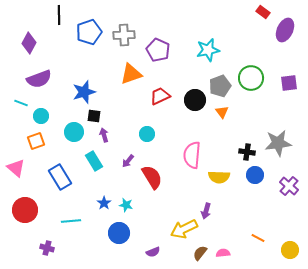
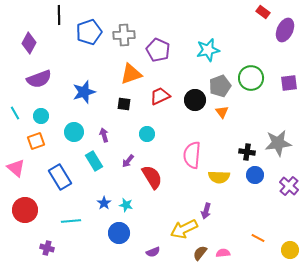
cyan line at (21, 103): moved 6 px left, 10 px down; rotated 40 degrees clockwise
black square at (94, 116): moved 30 px right, 12 px up
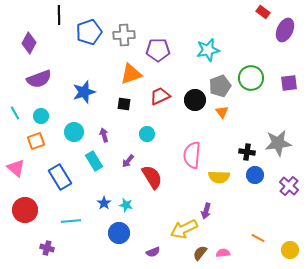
purple pentagon at (158, 50): rotated 25 degrees counterclockwise
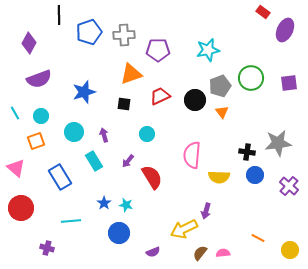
red circle at (25, 210): moved 4 px left, 2 px up
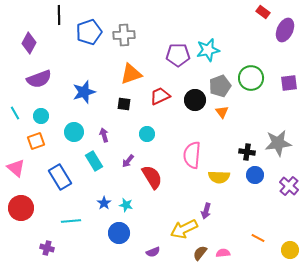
purple pentagon at (158, 50): moved 20 px right, 5 px down
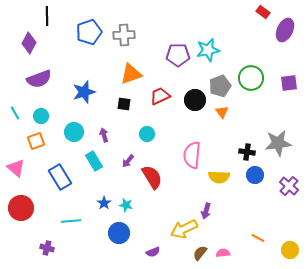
black line at (59, 15): moved 12 px left, 1 px down
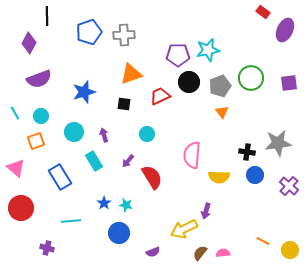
black circle at (195, 100): moved 6 px left, 18 px up
orange line at (258, 238): moved 5 px right, 3 px down
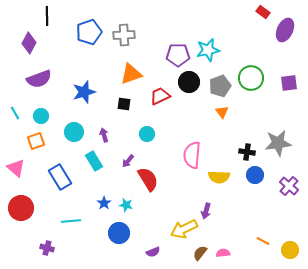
red semicircle at (152, 177): moved 4 px left, 2 px down
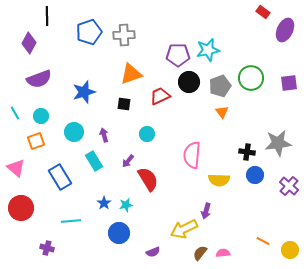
yellow semicircle at (219, 177): moved 3 px down
cyan star at (126, 205): rotated 24 degrees counterclockwise
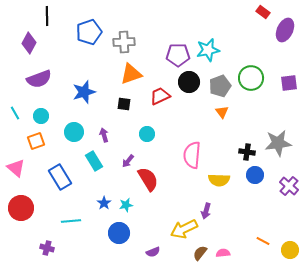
gray cross at (124, 35): moved 7 px down
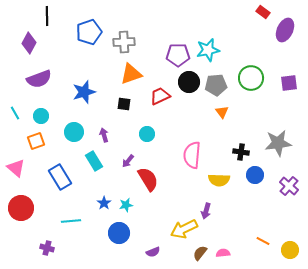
gray pentagon at (220, 86): moved 4 px left, 1 px up; rotated 15 degrees clockwise
black cross at (247, 152): moved 6 px left
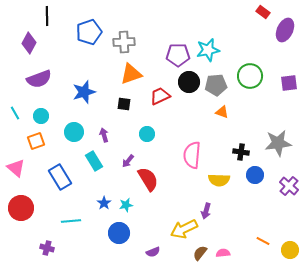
green circle at (251, 78): moved 1 px left, 2 px up
orange triangle at (222, 112): rotated 32 degrees counterclockwise
